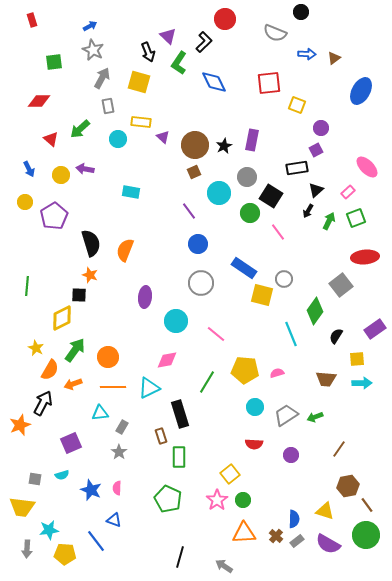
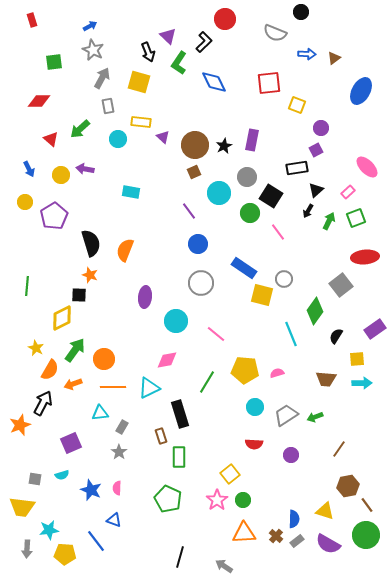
orange circle at (108, 357): moved 4 px left, 2 px down
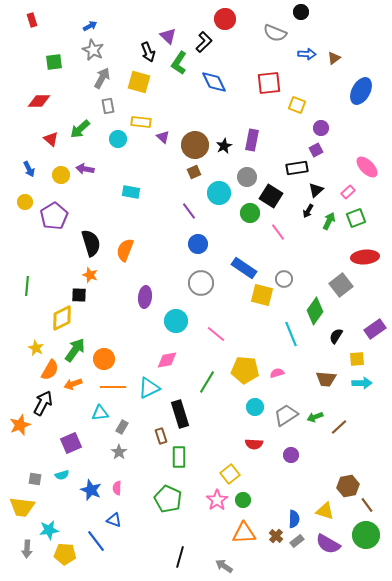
brown line at (339, 449): moved 22 px up; rotated 12 degrees clockwise
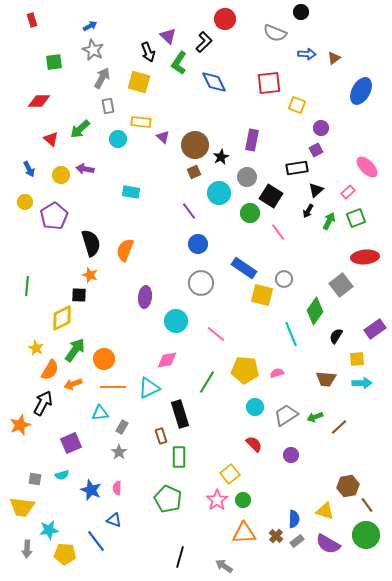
black star at (224, 146): moved 3 px left, 11 px down
red semicircle at (254, 444): rotated 138 degrees counterclockwise
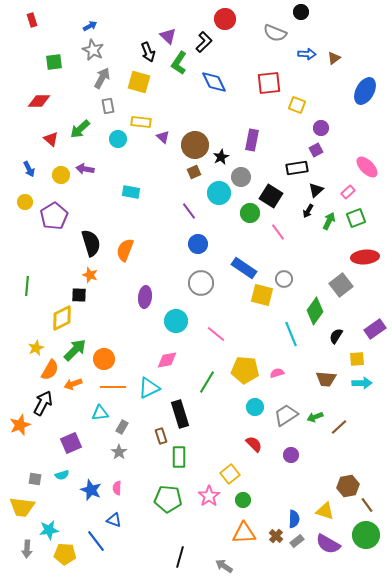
blue ellipse at (361, 91): moved 4 px right
gray circle at (247, 177): moved 6 px left
yellow star at (36, 348): rotated 21 degrees clockwise
green arrow at (75, 350): rotated 10 degrees clockwise
green pentagon at (168, 499): rotated 20 degrees counterclockwise
pink star at (217, 500): moved 8 px left, 4 px up
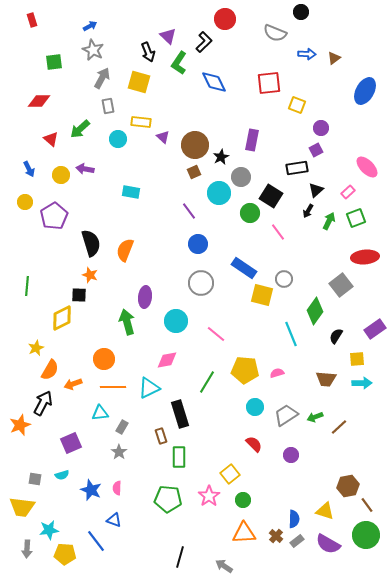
green arrow at (75, 350): moved 52 px right, 28 px up; rotated 60 degrees counterclockwise
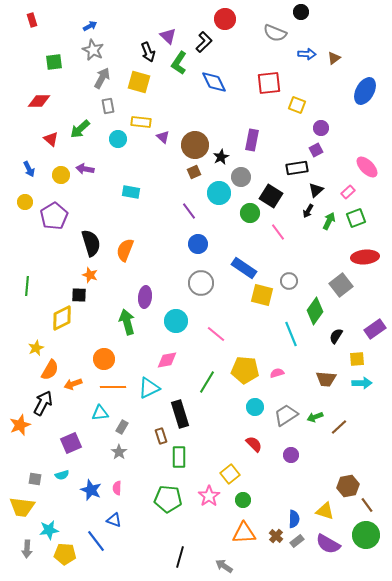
gray circle at (284, 279): moved 5 px right, 2 px down
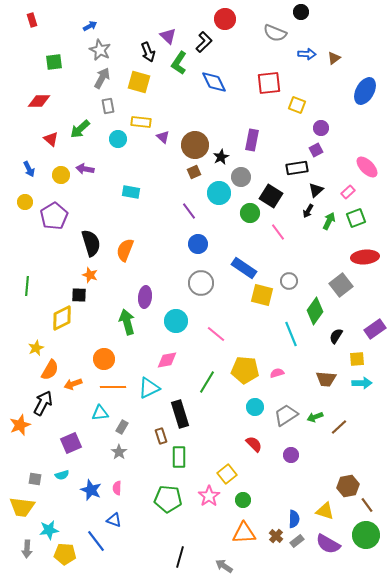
gray star at (93, 50): moved 7 px right
yellow square at (230, 474): moved 3 px left
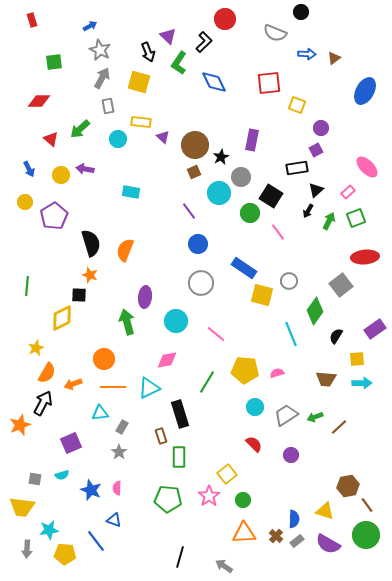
orange semicircle at (50, 370): moved 3 px left, 3 px down
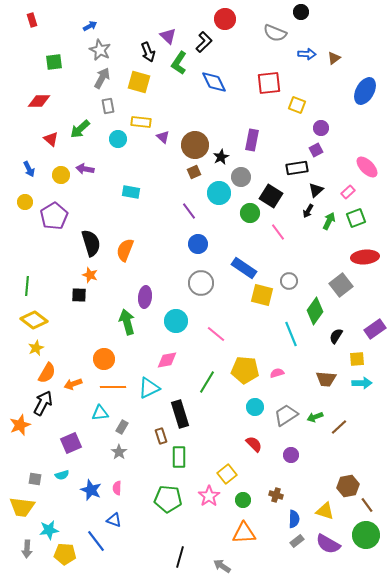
yellow diamond at (62, 318): moved 28 px left, 2 px down; rotated 64 degrees clockwise
brown cross at (276, 536): moved 41 px up; rotated 24 degrees counterclockwise
gray arrow at (224, 566): moved 2 px left
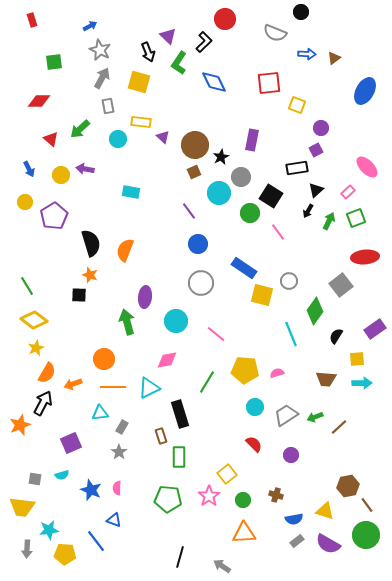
green line at (27, 286): rotated 36 degrees counterclockwise
blue semicircle at (294, 519): rotated 78 degrees clockwise
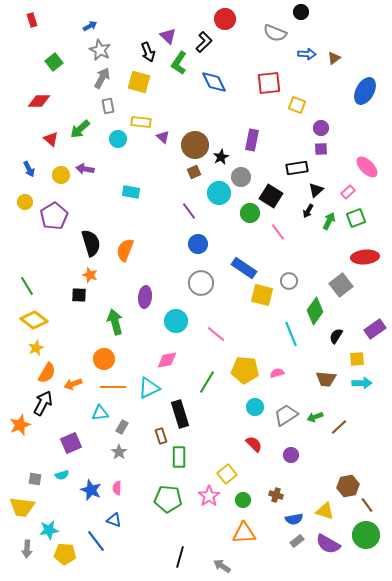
green square at (54, 62): rotated 30 degrees counterclockwise
purple square at (316, 150): moved 5 px right, 1 px up; rotated 24 degrees clockwise
green arrow at (127, 322): moved 12 px left
